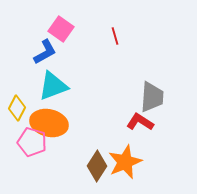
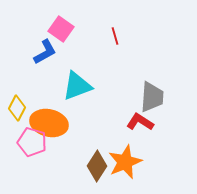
cyan triangle: moved 24 px right
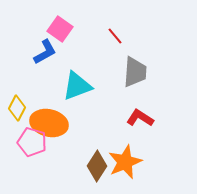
pink square: moved 1 px left
red line: rotated 24 degrees counterclockwise
gray trapezoid: moved 17 px left, 25 px up
red L-shape: moved 4 px up
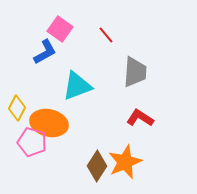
red line: moved 9 px left, 1 px up
